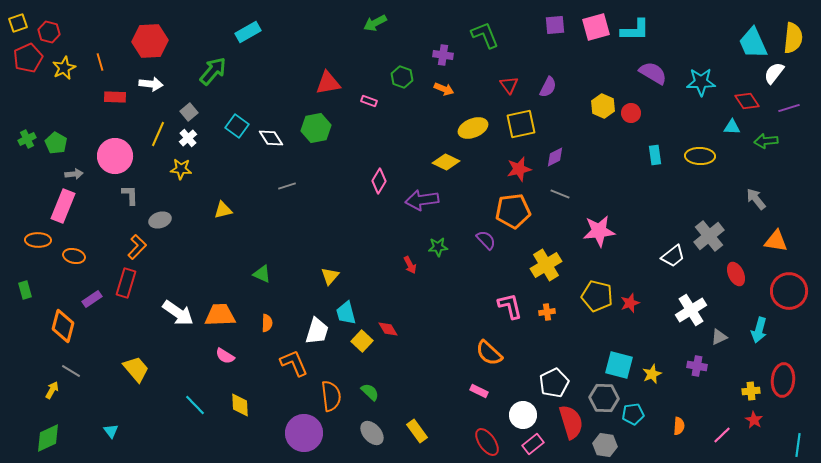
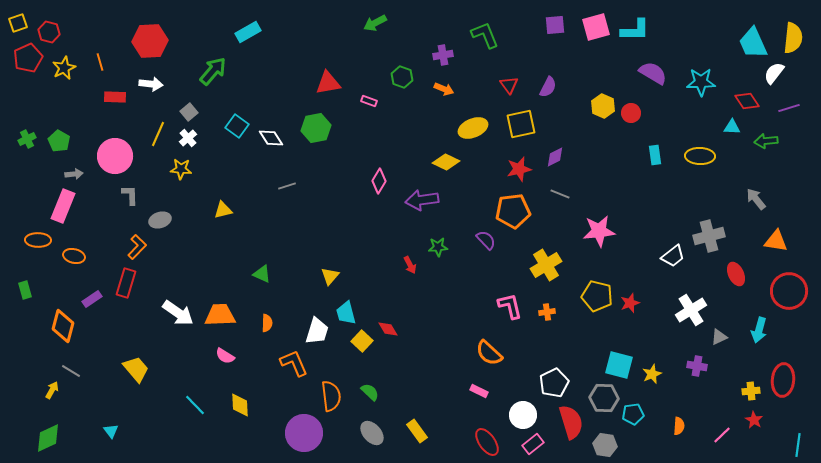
purple cross at (443, 55): rotated 18 degrees counterclockwise
green pentagon at (56, 143): moved 3 px right, 2 px up
gray cross at (709, 236): rotated 24 degrees clockwise
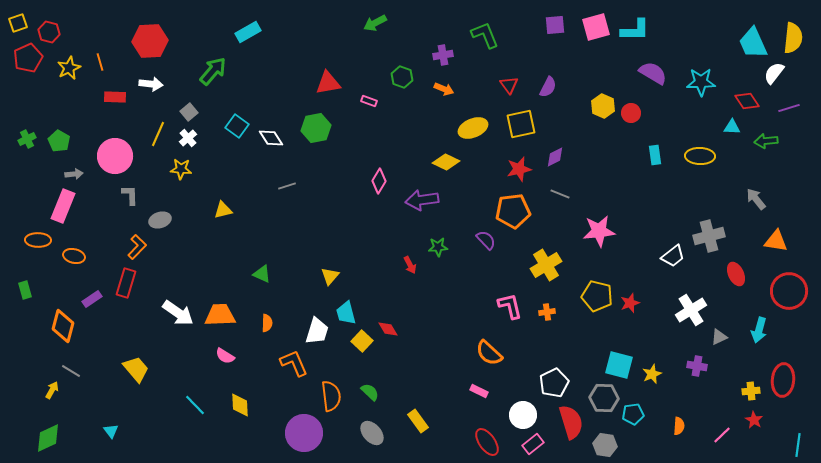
yellow star at (64, 68): moved 5 px right
yellow rectangle at (417, 431): moved 1 px right, 10 px up
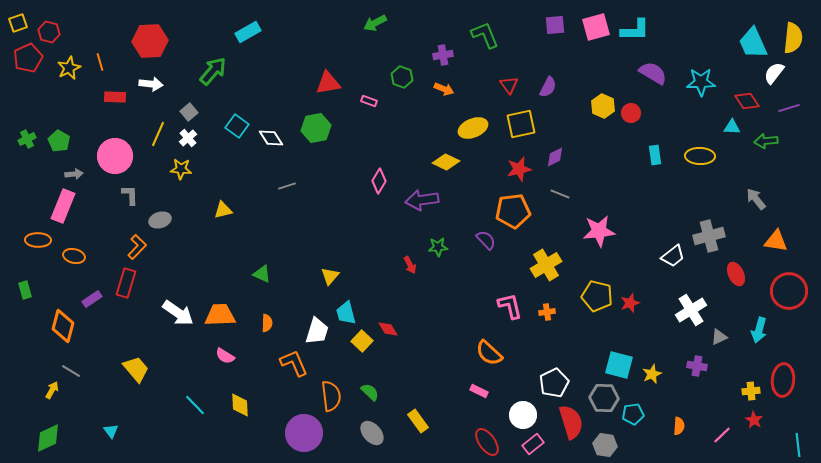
cyan line at (798, 445): rotated 15 degrees counterclockwise
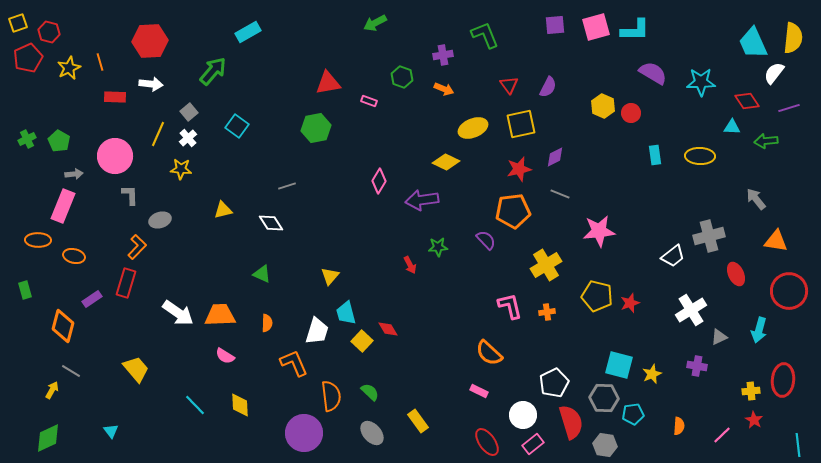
white diamond at (271, 138): moved 85 px down
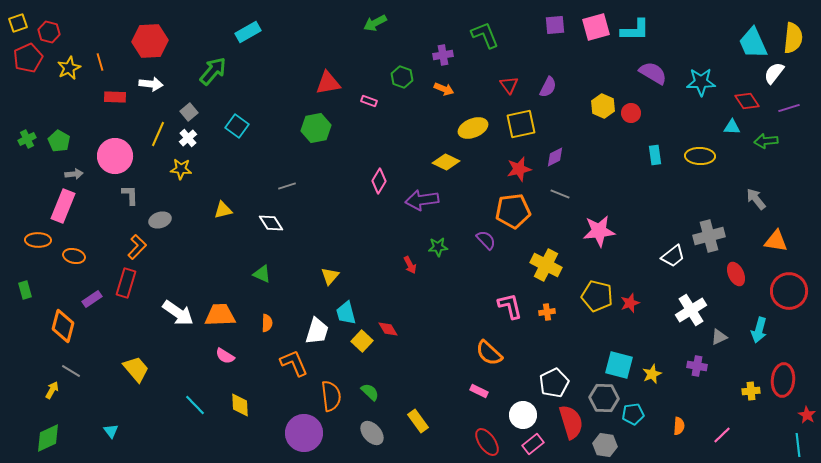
yellow cross at (546, 265): rotated 32 degrees counterclockwise
red star at (754, 420): moved 53 px right, 5 px up
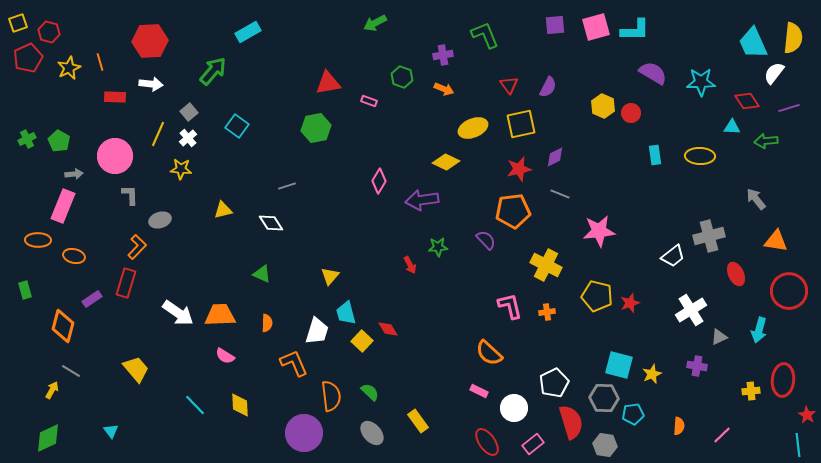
white circle at (523, 415): moved 9 px left, 7 px up
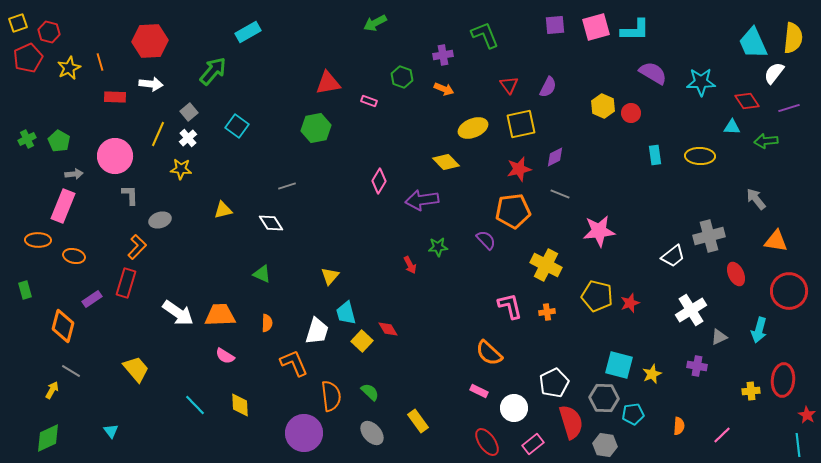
yellow diamond at (446, 162): rotated 20 degrees clockwise
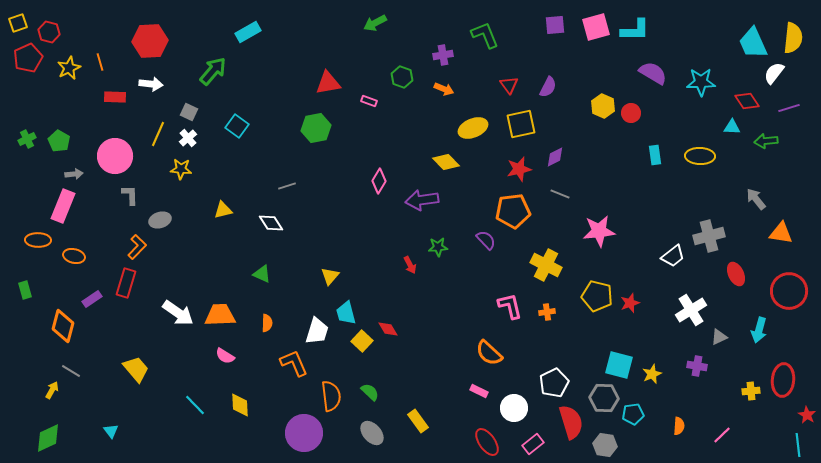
gray square at (189, 112): rotated 24 degrees counterclockwise
orange triangle at (776, 241): moved 5 px right, 8 px up
